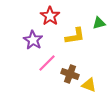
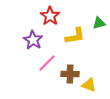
brown cross: rotated 18 degrees counterclockwise
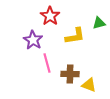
pink line: rotated 60 degrees counterclockwise
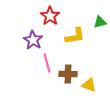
green triangle: moved 1 px right, 1 px up
brown cross: moved 2 px left
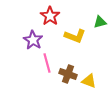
yellow L-shape: rotated 30 degrees clockwise
brown cross: rotated 18 degrees clockwise
yellow triangle: moved 4 px up
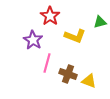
pink line: rotated 30 degrees clockwise
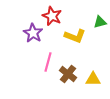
red star: moved 2 px right; rotated 12 degrees counterclockwise
purple star: moved 7 px up
pink line: moved 1 px right, 1 px up
brown cross: rotated 18 degrees clockwise
yellow triangle: moved 4 px right, 2 px up; rotated 21 degrees counterclockwise
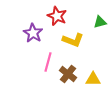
red star: moved 5 px right
yellow L-shape: moved 2 px left, 4 px down
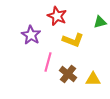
purple star: moved 2 px left, 2 px down
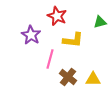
yellow L-shape: rotated 15 degrees counterclockwise
pink line: moved 2 px right, 3 px up
brown cross: moved 3 px down
